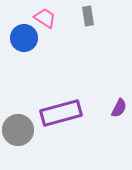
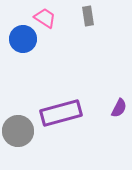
blue circle: moved 1 px left, 1 px down
gray circle: moved 1 px down
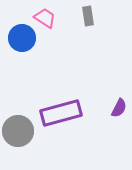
blue circle: moved 1 px left, 1 px up
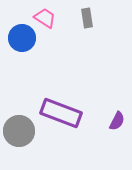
gray rectangle: moved 1 px left, 2 px down
purple semicircle: moved 2 px left, 13 px down
purple rectangle: rotated 36 degrees clockwise
gray circle: moved 1 px right
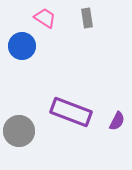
blue circle: moved 8 px down
purple rectangle: moved 10 px right, 1 px up
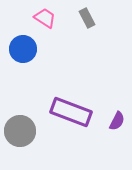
gray rectangle: rotated 18 degrees counterclockwise
blue circle: moved 1 px right, 3 px down
gray circle: moved 1 px right
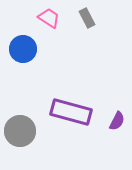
pink trapezoid: moved 4 px right
purple rectangle: rotated 6 degrees counterclockwise
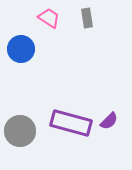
gray rectangle: rotated 18 degrees clockwise
blue circle: moved 2 px left
purple rectangle: moved 11 px down
purple semicircle: moved 8 px left; rotated 18 degrees clockwise
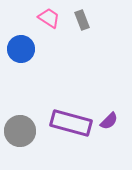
gray rectangle: moved 5 px left, 2 px down; rotated 12 degrees counterclockwise
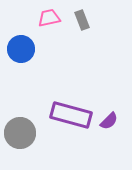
pink trapezoid: rotated 45 degrees counterclockwise
purple rectangle: moved 8 px up
gray circle: moved 2 px down
